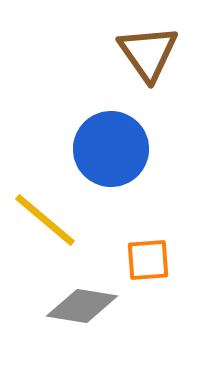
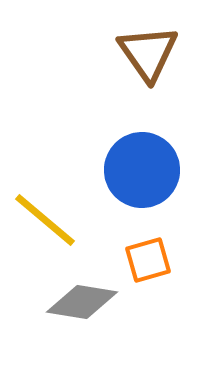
blue circle: moved 31 px right, 21 px down
orange square: rotated 12 degrees counterclockwise
gray diamond: moved 4 px up
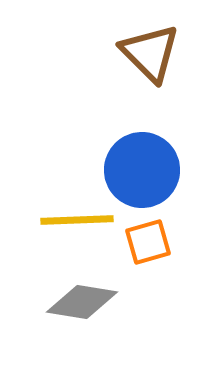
brown triangle: moved 2 px right; rotated 10 degrees counterclockwise
yellow line: moved 32 px right; rotated 42 degrees counterclockwise
orange square: moved 18 px up
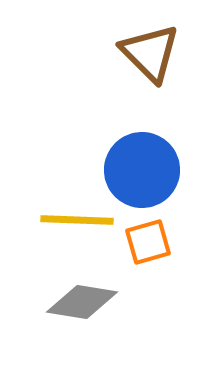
yellow line: rotated 4 degrees clockwise
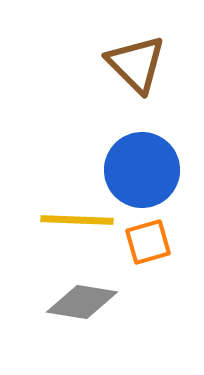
brown triangle: moved 14 px left, 11 px down
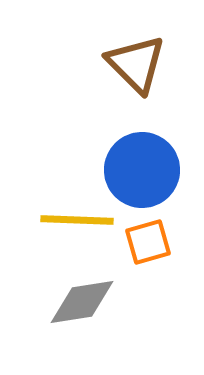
gray diamond: rotated 18 degrees counterclockwise
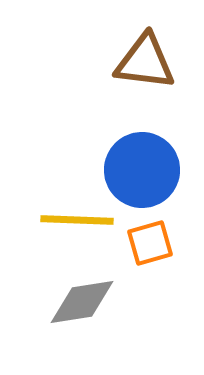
brown triangle: moved 9 px right, 2 px up; rotated 38 degrees counterclockwise
orange square: moved 2 px right, 1 px down
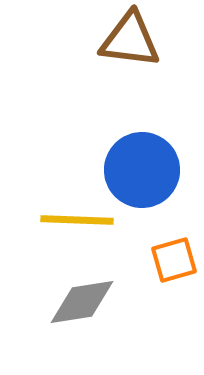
brown triangle: moved 15 px left, 22 px up
orange square: moved 24 px right, 17 px down
